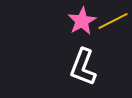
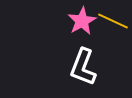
yellow line: rotated 52 degrees clockwise
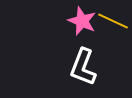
pink star: rotated 20 degrees counterclockwise
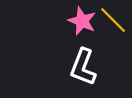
yellow line: moved 1 px up; rotated 20 degrees clockwise
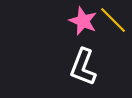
pink star: moved 1 px right
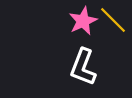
pink star: rotated 24 degrees clockwise
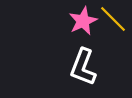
yellow line: moved 1 px up
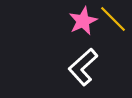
white L-shape: rotated 27 degrees clockwise
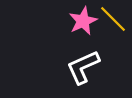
white L-shape: rotated 18 degrees clockwise
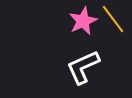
yellow line: rotated 8 degrees clockwise
